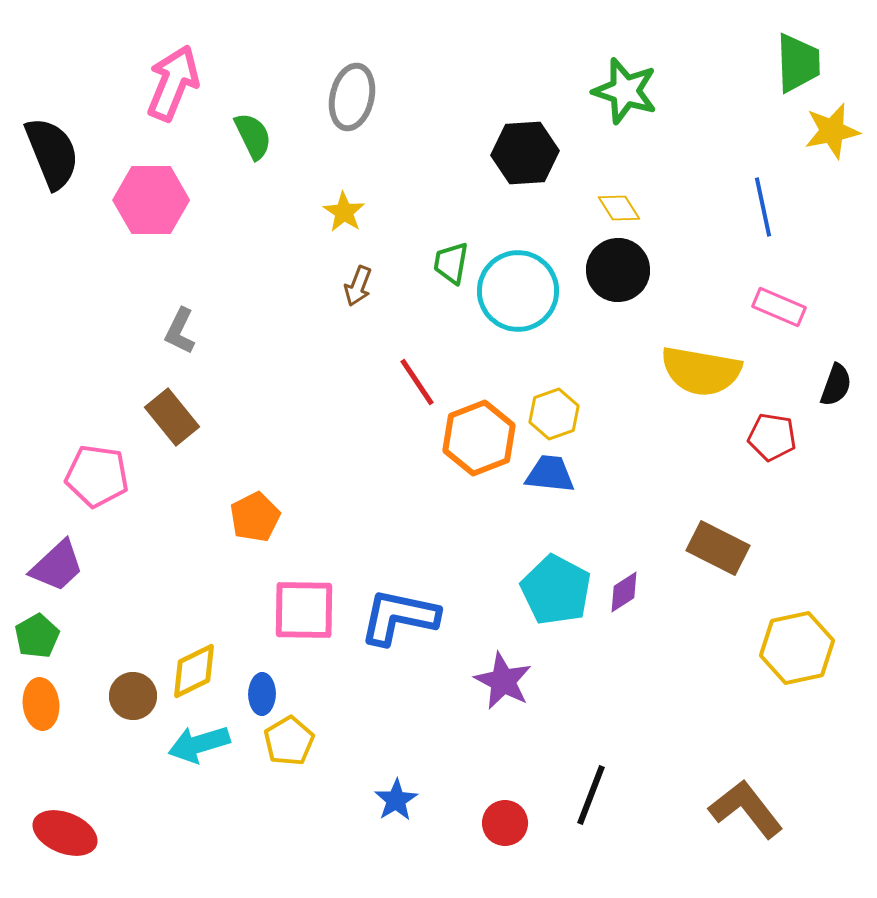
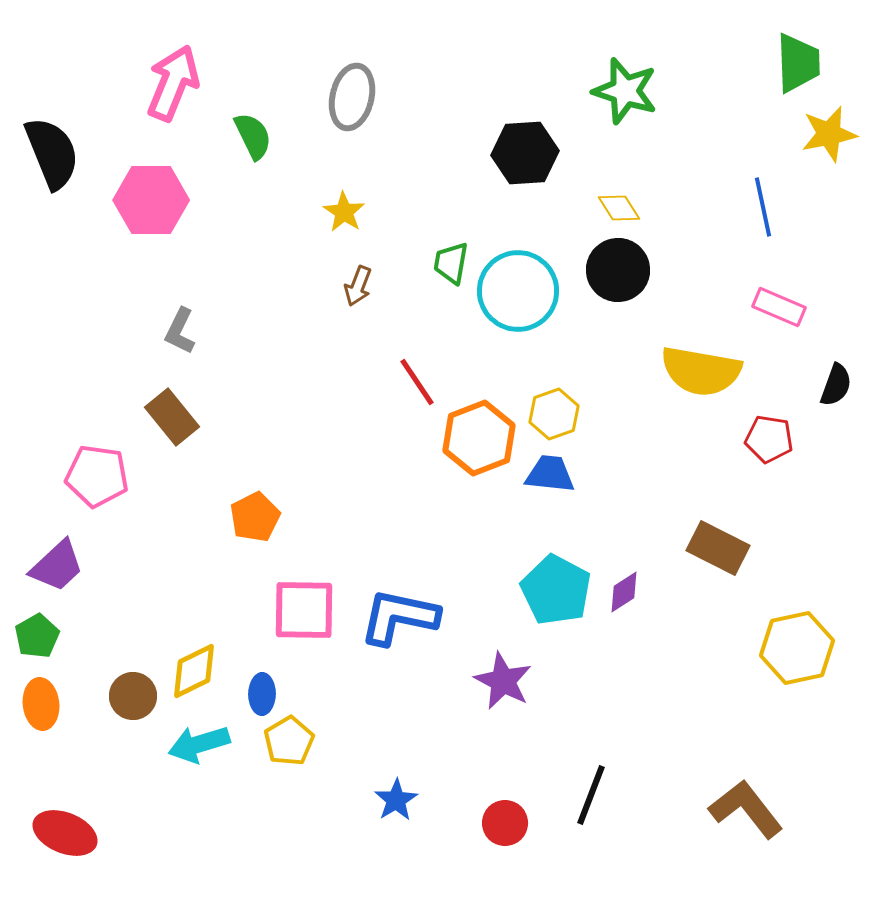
yellow star at (832, 131): moved 3 px left, 3 px down
red pentagon at (772, 437): moved 3 px left, 2 px down
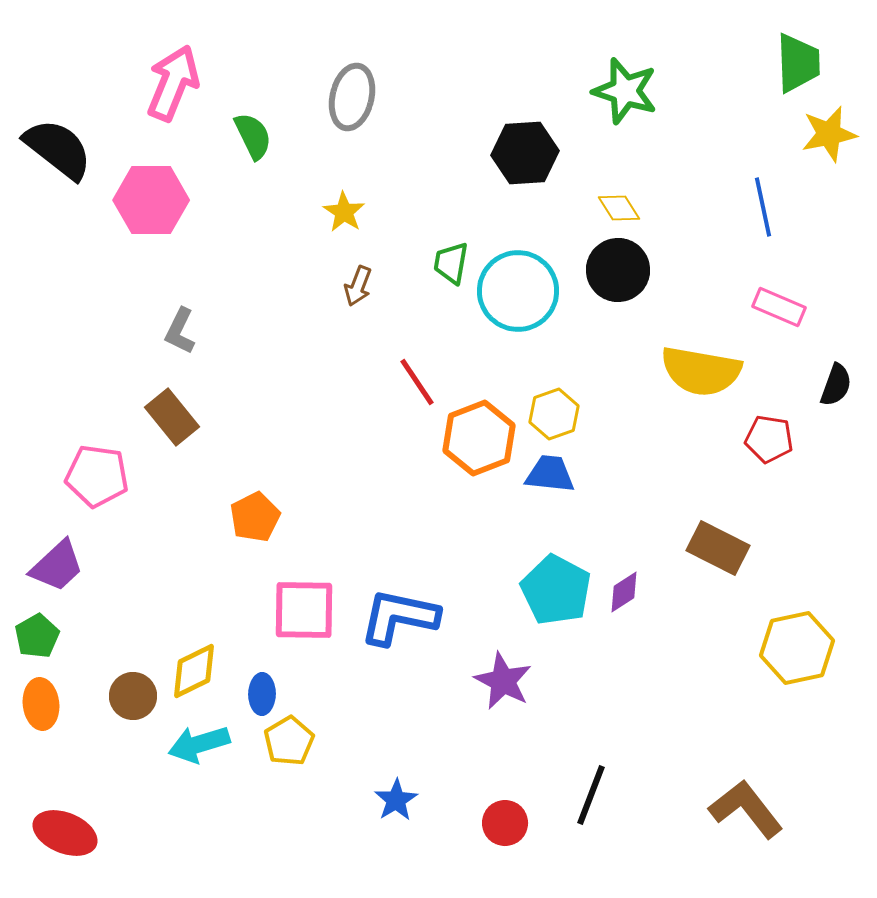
black semicircle at (52, 153): moved 6 px right, 4 px up; rotated 30 degrees counterclockwise
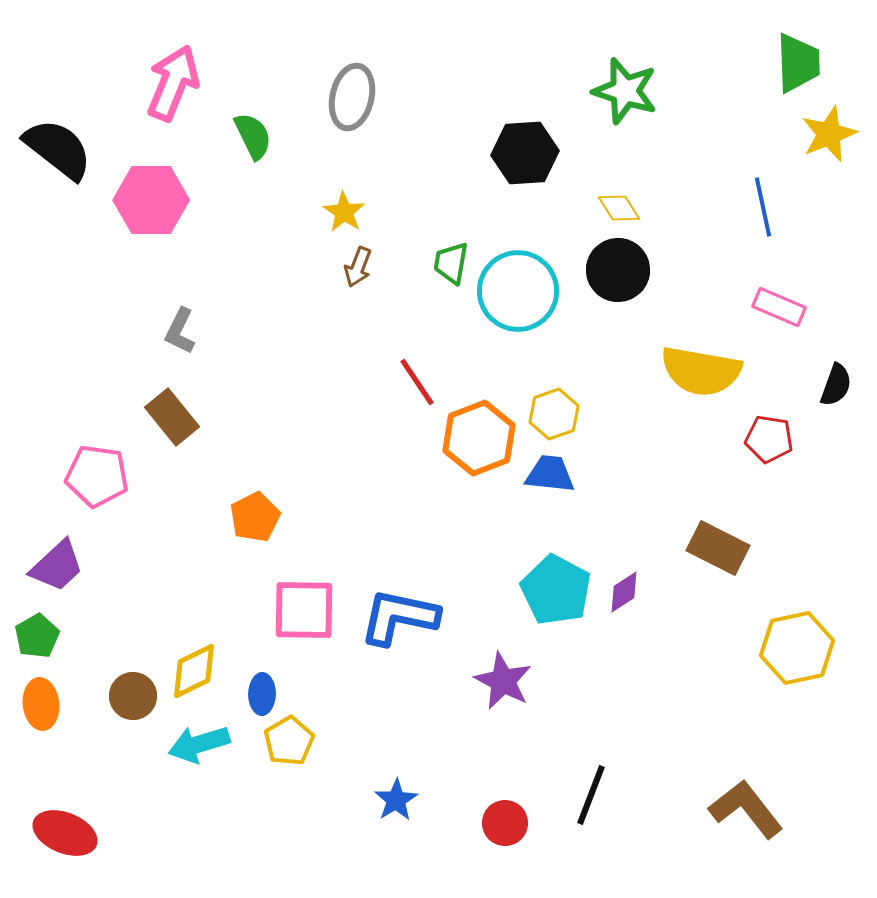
yellow star at (829, 134): rotated 10 degrees counterclockwise
brown arrow at (358, 286): moved 19 px up
